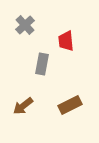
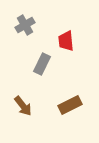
gray cross: rotated 12 degrees clockwise
gray rectangle: rotated 15 degrees clockwise
brown arrow: rotated 90 degrees counterclockwise
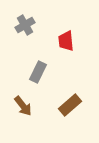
gray rectangle: moved 4 px left, 8 px down
brown rectangle: rotated 15 degrees counterclockwise
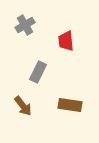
brown rectangle: rotated 50 degrees clockwise
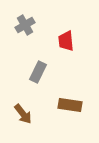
brown arrow: moved 8 px down
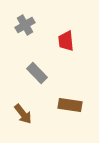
gray rectangle: moved 1 px left, 1 px down; rotated 70 degrees counterclockwise
